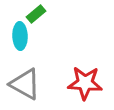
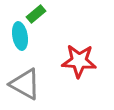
cyan ellipse: rotated 8 degrees counterclockwise
red star: moved 6 px left, 22 px up
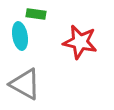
green rectangle: rotated 48 degrees clockwise
red star: moved 1 px right, 19 px up; rotated 8 degrees clockwise
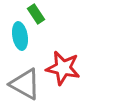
green rectangle: rotated 48 degrees clockwise
red star: moved 17 px left, 26 px down
